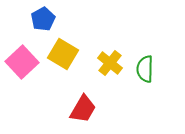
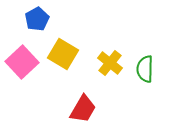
blue pentagon: moved 6 px left
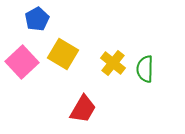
yellow cross: moved 3 px right
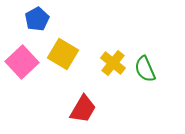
green semicircle: rotated 24 degrees counterclockwise
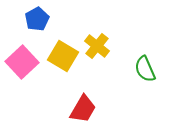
yellow square: moved 2 px down
yellow cross: moved 16 px left, 17 px up
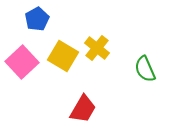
yellow cross: moved 2 px down
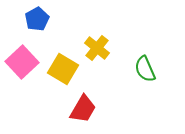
yellow square: moved 13 px down
